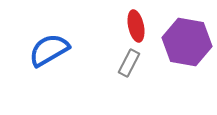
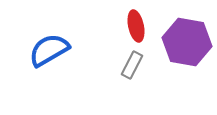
gray rectangle: moved 3 px right, 2 px down
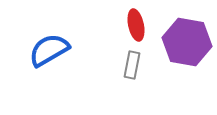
red ellipse: moved 1 px up
gray rectangle: rotated 16 degrees counterclockwise
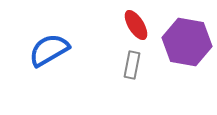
red ellipse: rotated 20 degrees counterclockwise
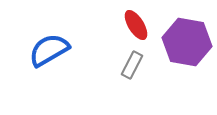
gray rectangle: rotated 16 degrees clockwise
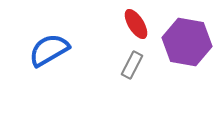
red ellipse: moved 1 px up
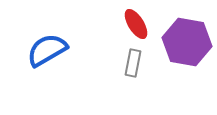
blue semicircle: moved 2 px left
gray rectangle: moved 1 px right, 2 px up; rotated 16 degrees counterclockwise
